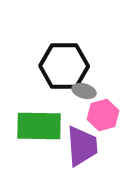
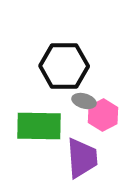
gray ellipse: moved 10 px down
pink hexagon: rotated 12 degrees counterclockwise
purple trapezoid: moved 12 px down
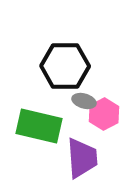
black hexagon: moved 1 px right
pink hexagon: moved 1 px right, 1 px up
green rectangle: rotated 12 degrees clockwise
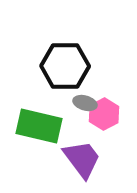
gray ellipse: moved 1 px right, 2 px down
purple trapezoid: moved 1 px down; rotated 33 degrees counterclockwise
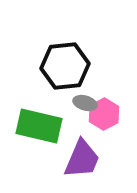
black hexagon: rotated 6 degrees counterclockwise
purple trapezoid: rotated 60 degrees clockwise
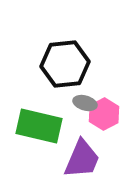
black hexagon: moved 2 px up
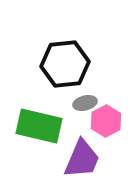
gray ellipse: rotated 30 degrees counterclockwise
pink hexagon: moved 2 px right, 7 px down
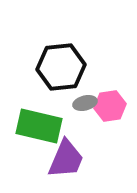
black hexagon: moved 4 px left, 3 px down
pink hexagon: moved 4 px right, 15 px up; rotated 20 degrees clockwise
purple trapezoid: moved 16 px left
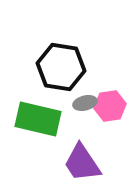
black hexagon: rotated 15 degrees clockwise
green rectangle: moved 1 px left, 7 px up
purple trapezoid: moved 16 px right, 4 px down; rotated 123 degrees clockwise
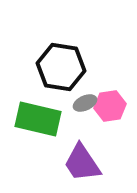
gray ellipse: rotated 10 degrees counterclockwise
